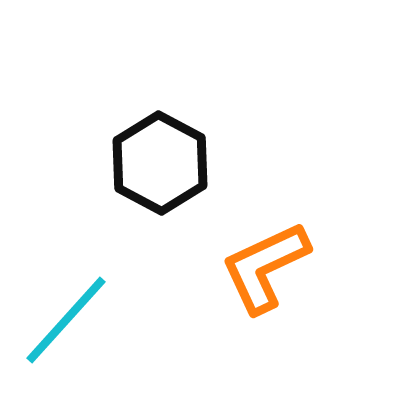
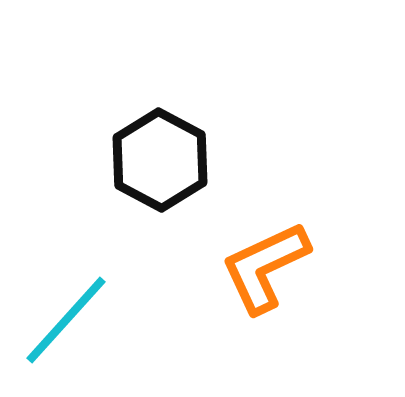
black hexagon: moved 3 px up
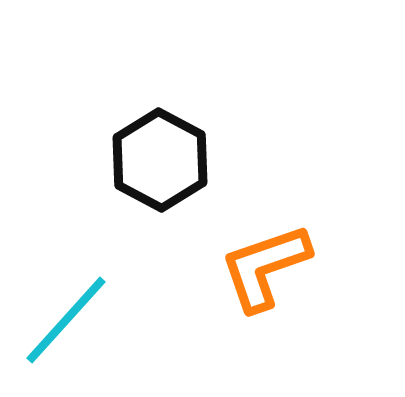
orange L-shape: rotated 6 degrees clockwise
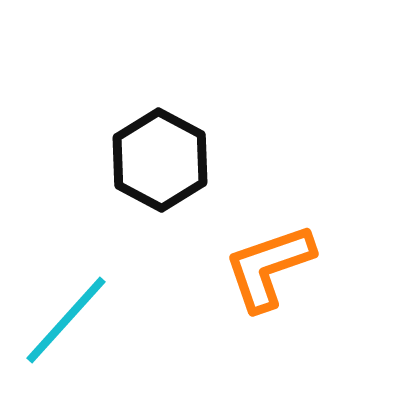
orange L-shape: moved 4 px right
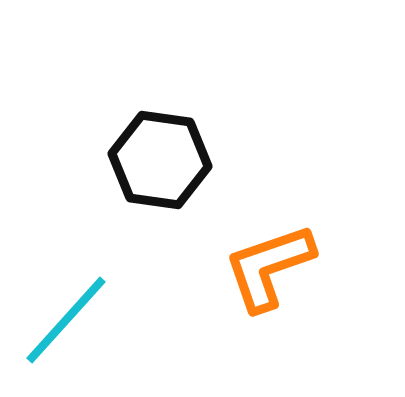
black hexagon: rotated 20 degrees counterclockwise
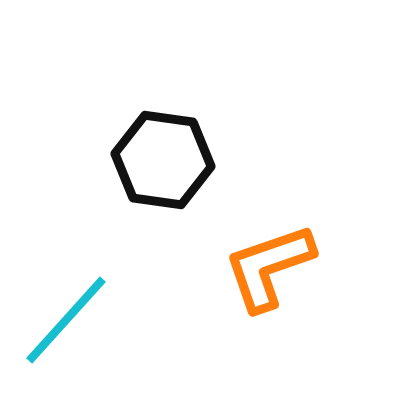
black hexagon: moved 3 px right
